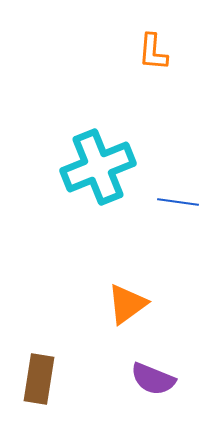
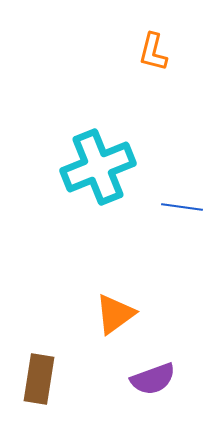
orange L-shape: rotated 9 degrees clockwise
blue line: moved 4 px right, 5 px down
orange triangle: moved 12 px left, 10 px down
purple semicircle: rotated 42 degrees counterclockwise
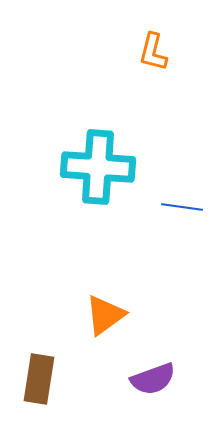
cyan cross: rotated 26 degrees clockwise
orange triangle: moved 10 px left, 1 px down
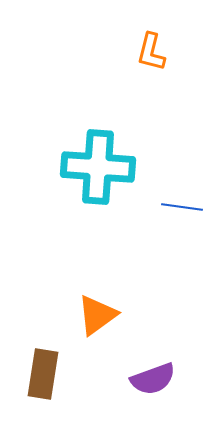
orange L-shape: moved 2 px left
orange triangle: moved 8 px left
brown rectangle: moved 4 px right, 5 px up
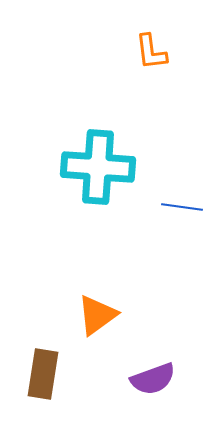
orange L-shape: rotated 21 degrees counterclockwise
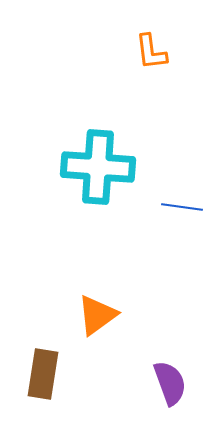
purple semicircle: moved 17 px right, 4 px down; rotated 90 degrees counterclockwise
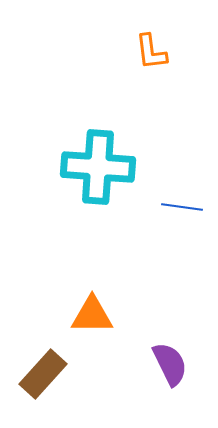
orange triangle: moved 5 px left; rotated 36 degrees clockwise
brown rectangle: rotated 33 degrees clockwise
purple semicircle: moved 19 px up; rotated 6 degrees counterclockwise
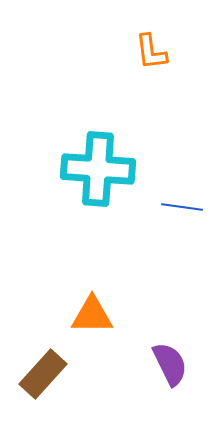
cyan cross: moved 2 px down
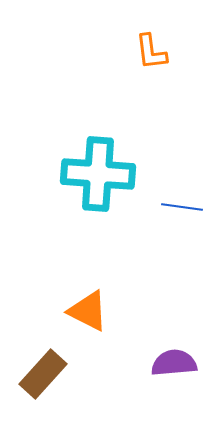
cyan cross: moved 5 px down
orange triangle: moved 4 px left, 4 px up; rotated 27 degrees clockwise
purple semicircle: moved 4 px right, 1 px up; rotated 69 degrees counterclockwise
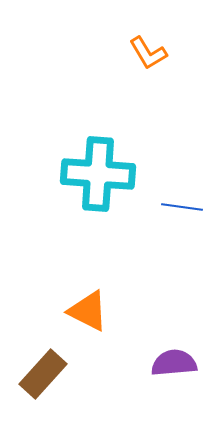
orange L-shape: moved 3 px left, 1 px down; rotated 24 degrees counterclockwise
